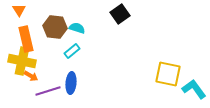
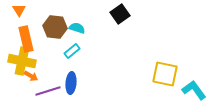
yellow square: moved 3 px left
cyan L-shape: moved 1 px down
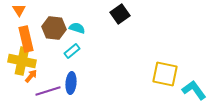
brown hexagon: moved 1 px left, 1 px down
orange arrow: rotated 80 degrees counterclockwise
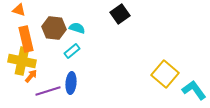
orange triangle: rotated 40 degrees counterclockwise
yellow square: rotated 28 degrees clockwise
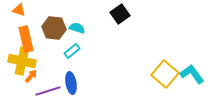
blue ellipse: rotated 15 degrees counterclockwise
cyan L-shape: moved 2 px left, 16 px up
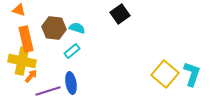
cyan L-shape: rotated 55 degrees clockwise
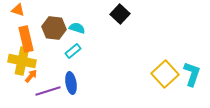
orange triangle: moved 1 px left
black square: rotated 12 degrees counterclockwise
cyan rectangle: moved 1 px right
yellow square: rotated 8 degrees clockwise
